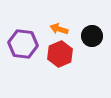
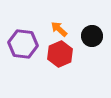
orange arrow: rotated 24 degrees clockwise
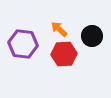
red hexagon: moved 4 px right; rotated 20 degrees clockwise
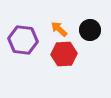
black circle: moved 2 px left, 6 px up
purple hexagon: moved 4 px up
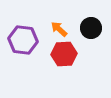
black circle: moved 1 px right, 2 px up
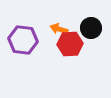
orange arrow: rotated 24 degrees counterclockwise
red hexagon: moved 6 px right, 10 px up
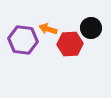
orange arrow: moved 11 px left
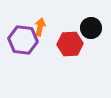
orange arrow: moved 8 px left, 2 px up; rotated 84 degrees clockwise
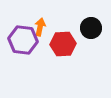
red hexagon: moved 7 px left
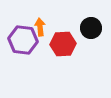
orange arrow: rotated 18 degrees counterclockwise
